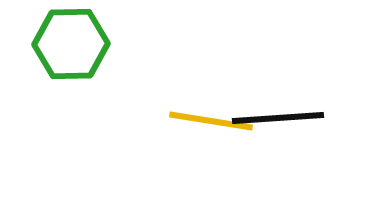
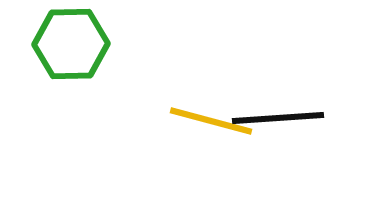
yellow line: rotated 6 degrees clockwise
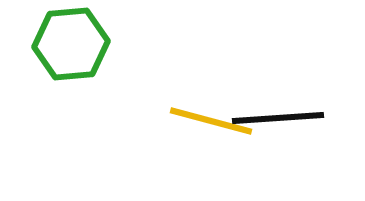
green hexagon: rotated 4 degrees counterclockwise
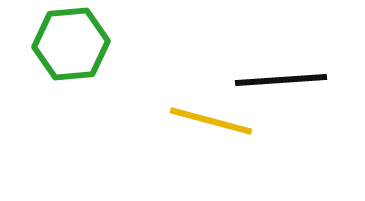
black line: moved 3 px right, 38 px up
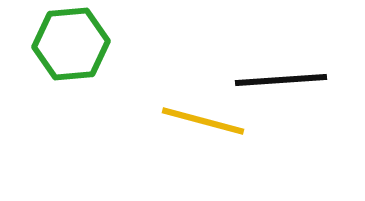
yellow line: moved 8 px left
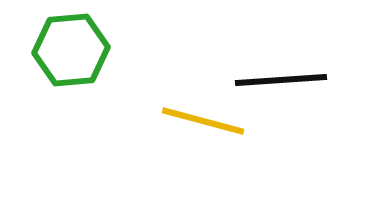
green hexagon: moved 6 px down
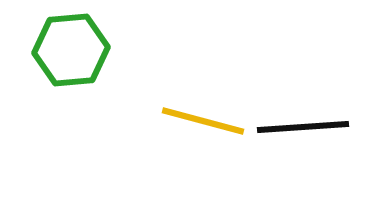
black line: moved 22 px right, 47 px down
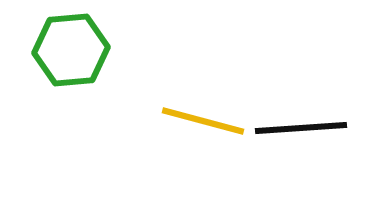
black line: moved 2 px left, 1 px down
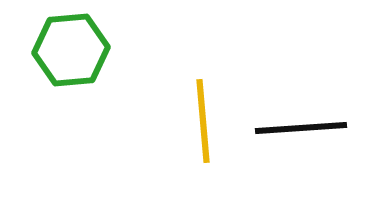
yellow line: rotated 70 degrees clockwise
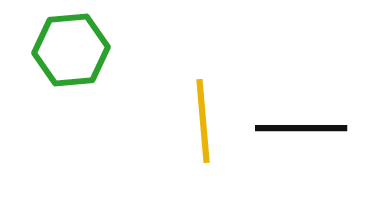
black line: rotated 4 degrees clockwise
